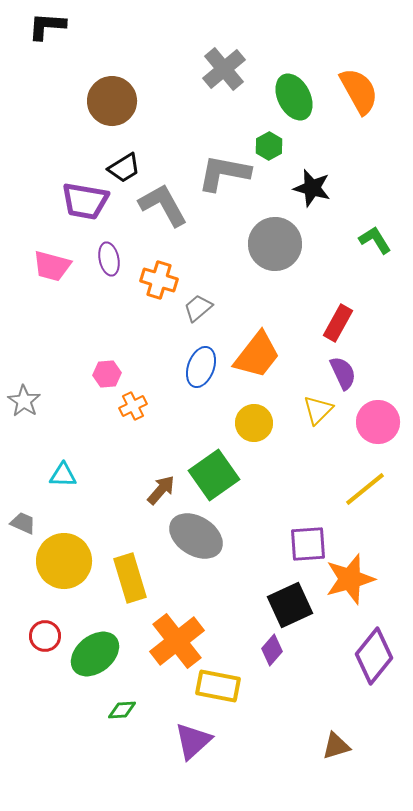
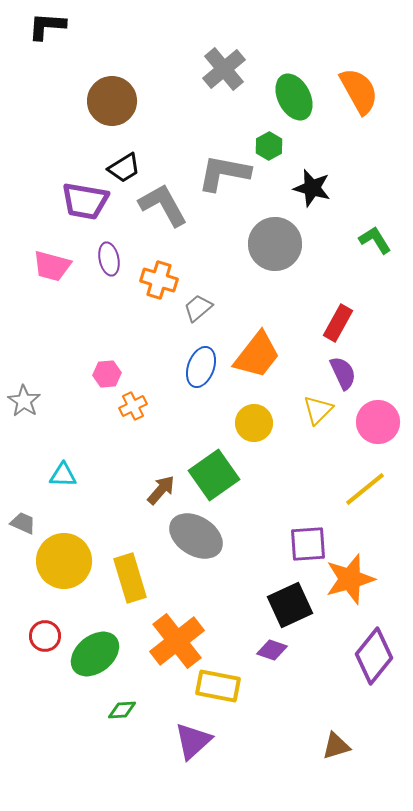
purple diamond at (272, 650): rotated 68 degrees clockwise
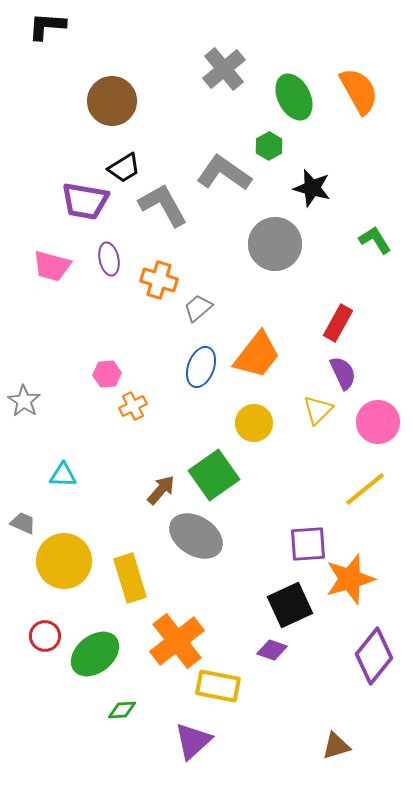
gray L-shape at (224, 173): rotated 24 degrees clockwise
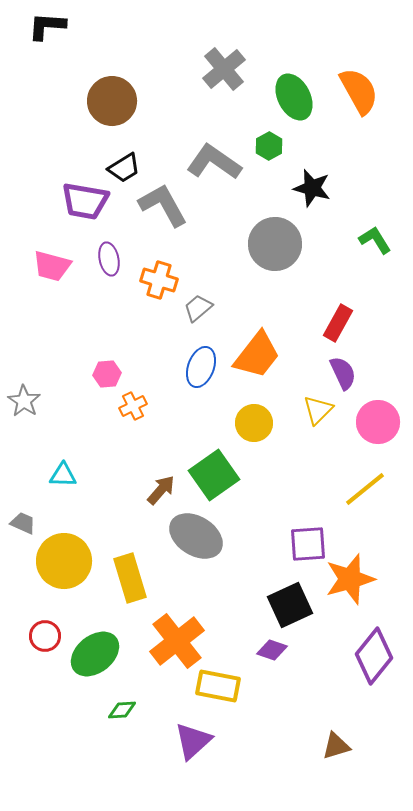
gray L-shape at (224, 173): moved 10 px left, 11 px up
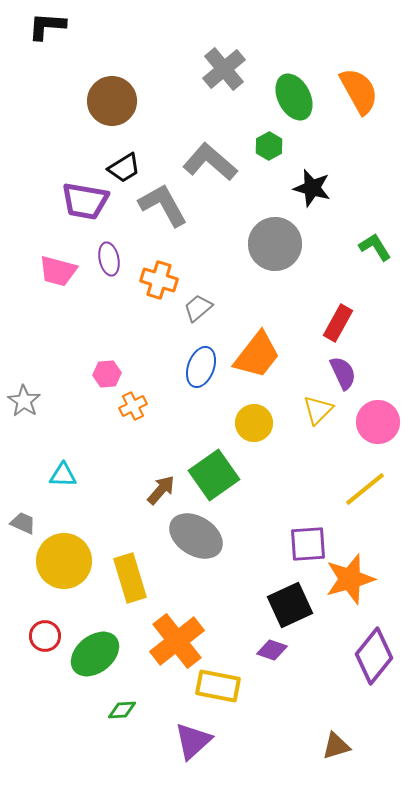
gray L-shape at (214, 162): moved 4 px left; rotated 6 degrees clockwise
green L-shape at (375, 240): moved 7 px down
pink trapezoid at (52, 266): moved 6 px right, 5 px down
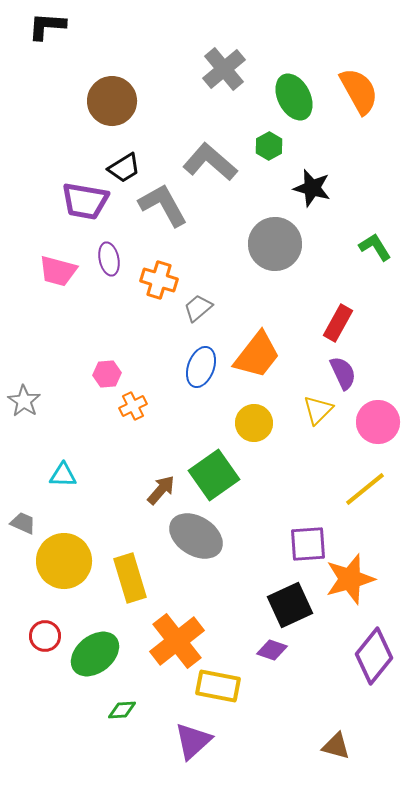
brown triangle at (336, 746): rotated 32 degrees clockwise
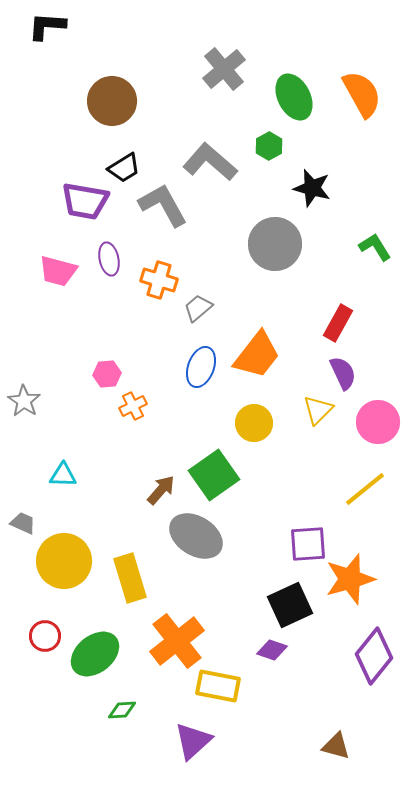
orange semicircle at (359, 91): moved 3 px right, 3 px down
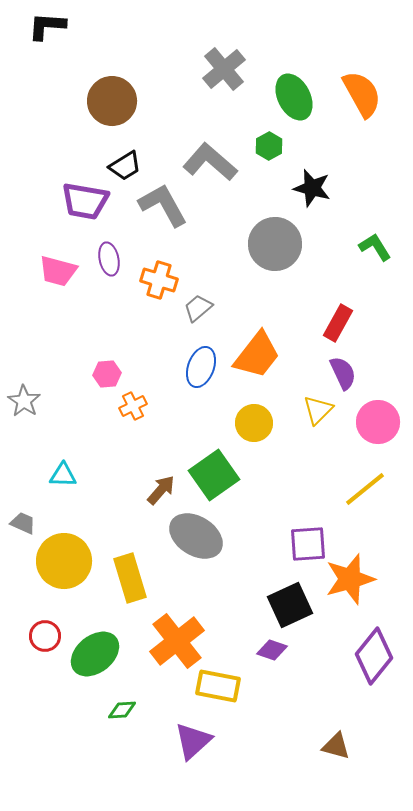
black trapezoid at (124, 168): moved 1 px right, 2 px up
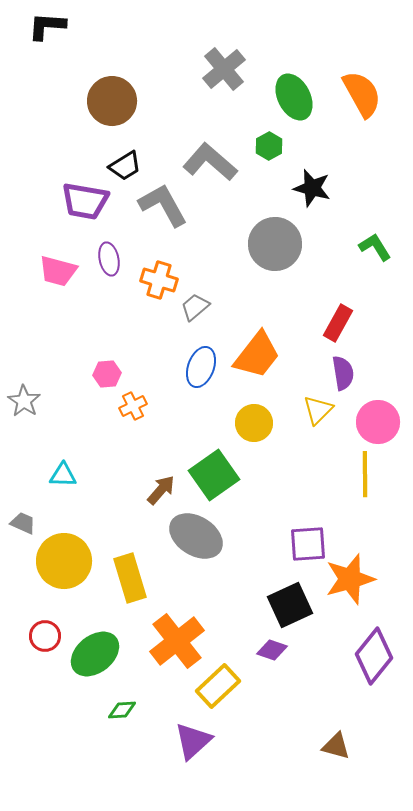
gray trapezoid at (198, 308): moved 3 px left, 1 px up
purple semicircle at (343, 373): rotated 16 degrees clockwise
yellow line at (365, 489): moved 15 px up; rotated 51 degrees counterclockwise
yellow rectangle at (218, 686): rotated 54 degrees counterclockwise
